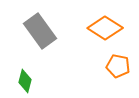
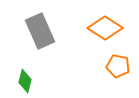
gray rectangle: rotated 12 degrees clockwise
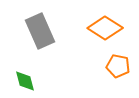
green diamond: rotated 30 degrees counterclockwise
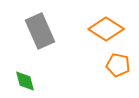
orange diamond: moved 1 px right, 1 px down
orange pentagon: moved 1 px up
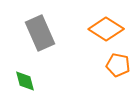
gray rectangle: moved 2 px down
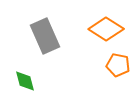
gray rectangle: moved 5 px right, 3 px down
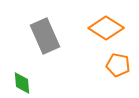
orange diamond: moved 1 px up
green diamond: moved 3 px left, 2 px down; rotated 10 degrees clockwise
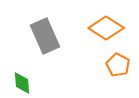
orange pentagon: rotated 15 degrees clockwise
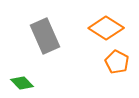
orange pentagon: moved 1 px left, 3 px up
green diamond: rotated 40 degrees counterclockwise
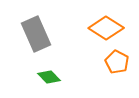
gray rectangle: moved 9 px left, 2 px up
green diamond: moved 27 px right, 6 px up
